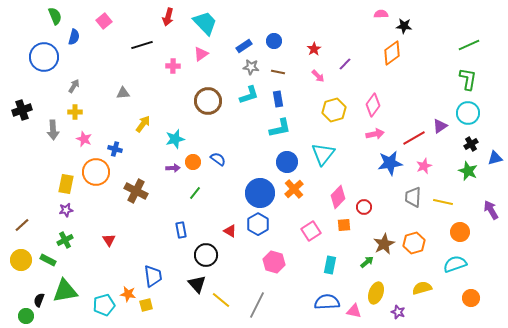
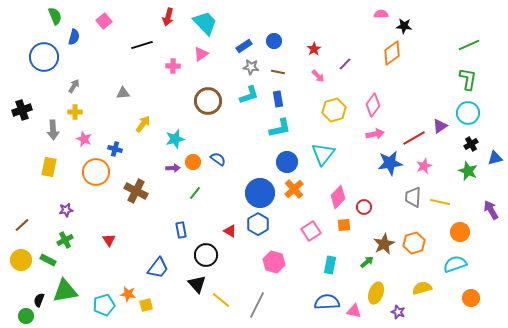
yellow rectangle at (66, 184): moved 17 px left, 17 px up
yellow line at (443, 202): moved 3 px left
blue trapezoid at (153, 276): moved 5 px right, 8 px up; rotated 45 degrees clockwise
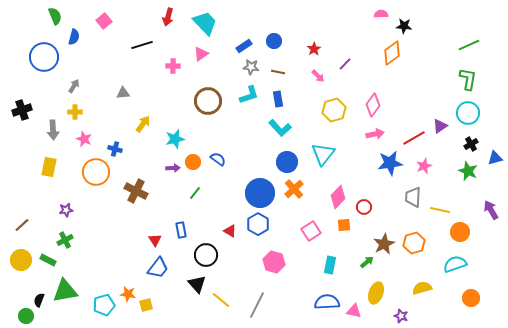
cyan L-shape at (280, 128): rotated 60 degrees clockwise
yellow line at (440, 202): moved 8 px down
red triangle at (109, 240): moved 46 px right
purple star at (398, 312): moved 3 px right, 4 px down
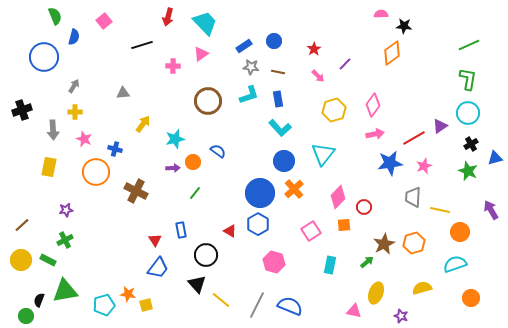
blue semicircle at (218, 159): moved 8 px up
blue circle at (287, 162): moved 3 px left, 1 px up
blue semicircle at (327, 302): moved 37 px left, 4 px down; rotated 25 degrees clockwise
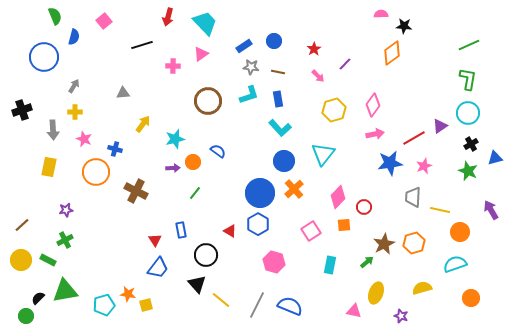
black semicircle at (39, 300): moved 1 px left, 2 px up; rotated 24 degrees clockwise
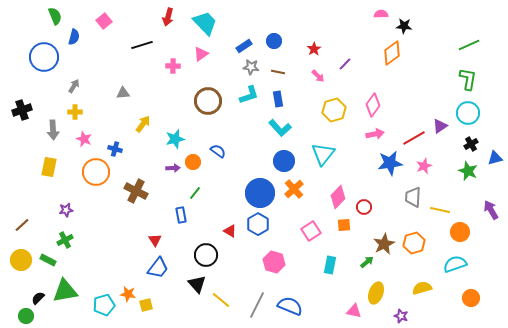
blue rectangle at (181, 230): moved 15 px up
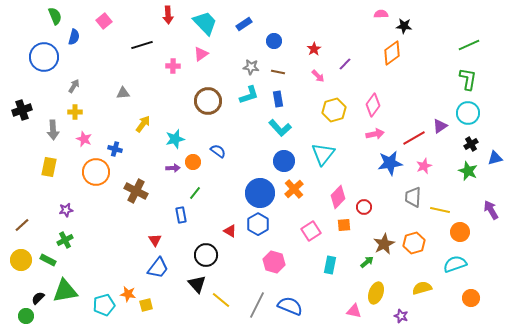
red arrow at (168, 17): moved 2 px up; rotated 18 degrees counterclockwise
blue rectangle at (244, 46): moved 22 px up
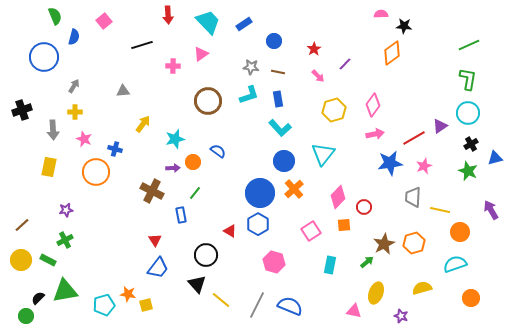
cyan trapezoid at (205, 23): moved 3 px right, 1 px up
gray triangle at (123, 93): moved 2 px up
brown cross at (136, 191): moved 16 px right
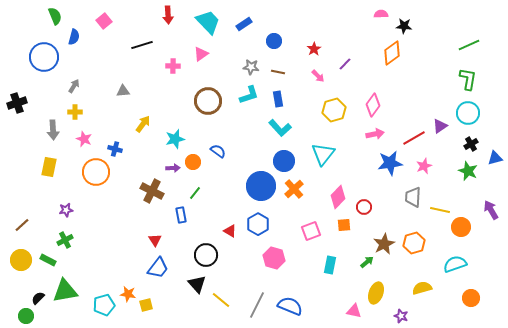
black cross at (22, 110): moved 5 px left, 7 px up
blue circle at (260, 193): moved 1 px right, 7 px up
pink square at (311, 231): rotated 12 degrees clockwise
orange circle at (460, 232): moved 1 px right, 5 px up
pink hexagon at (274, 262): moved 4 px up
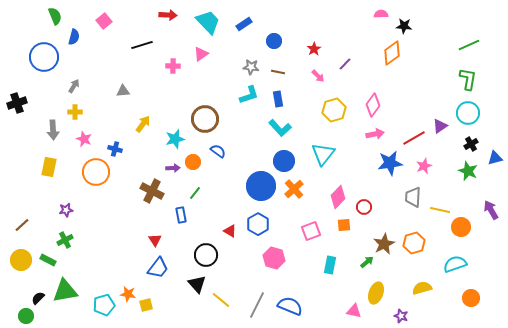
red arrow at (168, 15): rotated 84 degrees counterclockwise
brown circle at (208, 101): moved 3 px left, 18 px down
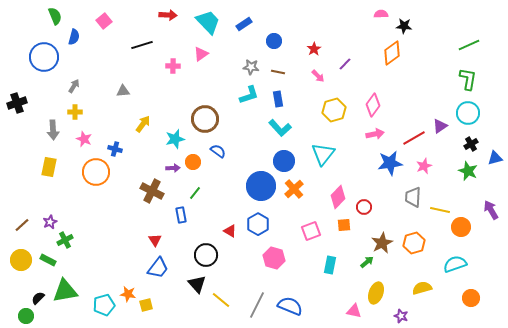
purple star at (66, 210): moved 16 px left, 12 px down; rotated 16 degrees counterclockwise
brown star at (384, 244): moved 2 px left, 1 px up
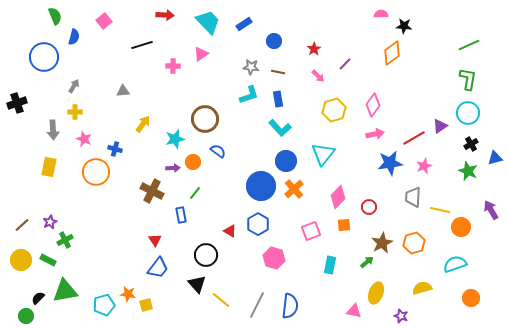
red arrow at (168, 15): moved 3 px left
blue circle at (284, 161): moved 2 px right
red circle at (364, 207): moved 5 px right
blue semicircle at (290, 306): rotated 75 degrees clockwise
